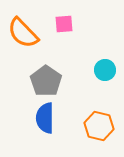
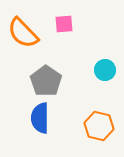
blue semicircle: moved 5 px left
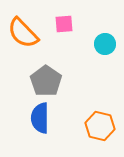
cyan circle: moved 26 px up
orange hexagon: moved 1 px right
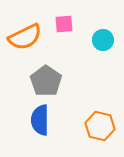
orange semicircle: moved 2 px right, 4 px down; rotated 72 degrees counterclockwise
cyan circle: moved 2 px left, 4 px up
blue semicircle: moved 2 px down
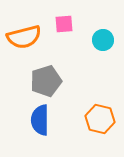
orange semicircle: moved 1 px left; rotated 12 degrees clockwise
gray pentagon: rotated 20 degrees clockwise
orange hexagon: moved 7 px up
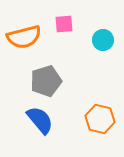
blue semicircle: rotated 140 degrees clockwise
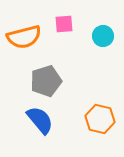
cyan circle: moved 4 px up
